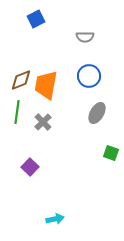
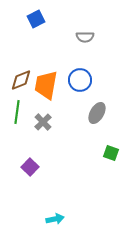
blue circle: moved 9 px left, 4 px down
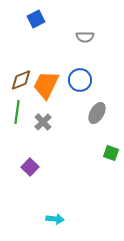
orange trapezoid: rotated 16 degrees clockwise
cyan arrow: rotated 18 degrees clockwise
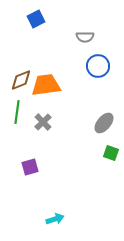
blue circle: moved 18 px right, 14 px up
orange trapezoid: rotated 56 degrees clockwise
gray ellipse: moved 7 px right, 10 px down; rotated 10 degrees clockwise
purple square: rotated 30 degrees clockwise
cyan arrow: rotated 24 degrees counterclockwise
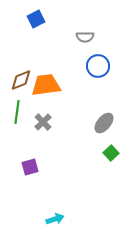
green square: rotated 28 degrees clockwise
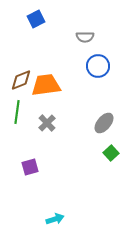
gray cross: moved 4 px right, 1 px down
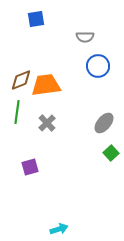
blue square: rotated 18 degrees clockwise
cyan arrow: moved 4 px right, 10 px down
